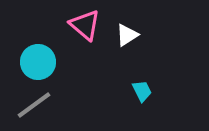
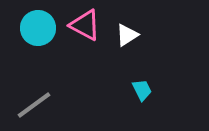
pink triangle: rotated 12 degrees counterclockwise
cyan circle: moved 34 px up
cyan trapezoid: moved 1 px up
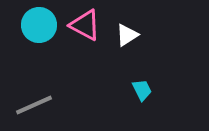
cyan circle: moved 1 px right, 3 px up
gray line: rotated 12 degrees clockwise
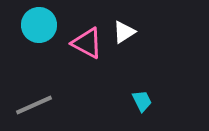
pink triangle: moved 2 px right, 18 px down
white triangle: moved 3 px left, 3 px up
cyan trapezoid: moved 11 px down
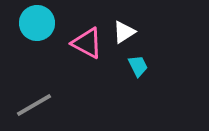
cyan circle: moved 2 px left, 2 px up
cyan trapezoid: moved 4 px left, 35 px up
gray line: rotated 6 degrees counterclockwise
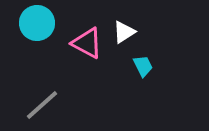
cyan trapezoid: moved 5 px right
gray line: moved 8 px right; rotated 12 degrees counterclockwise
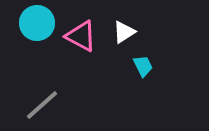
pink triangle: moved 6 px left, 7 px up
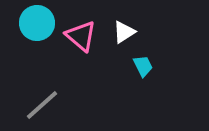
pink triangle: rotated 12 degrees clockwise
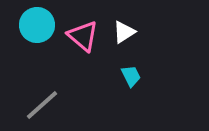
cyan circle: moved 2 px down
pink triangle: moved 2 px right
cyan trapezoid: moved 12 px left, 10 px down
